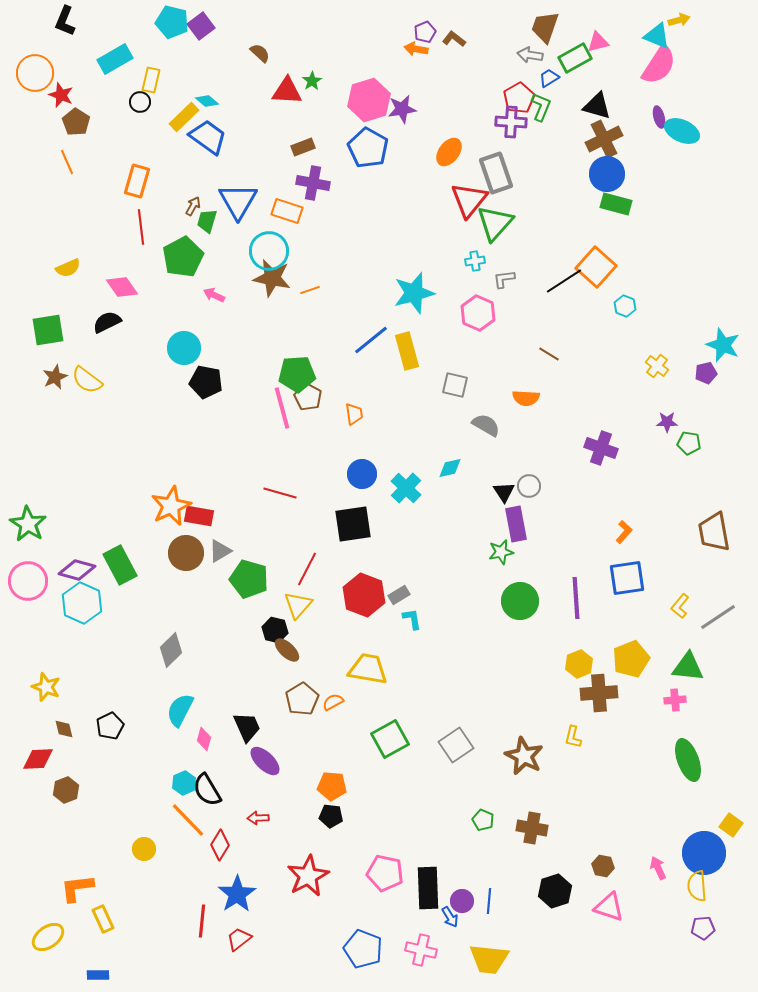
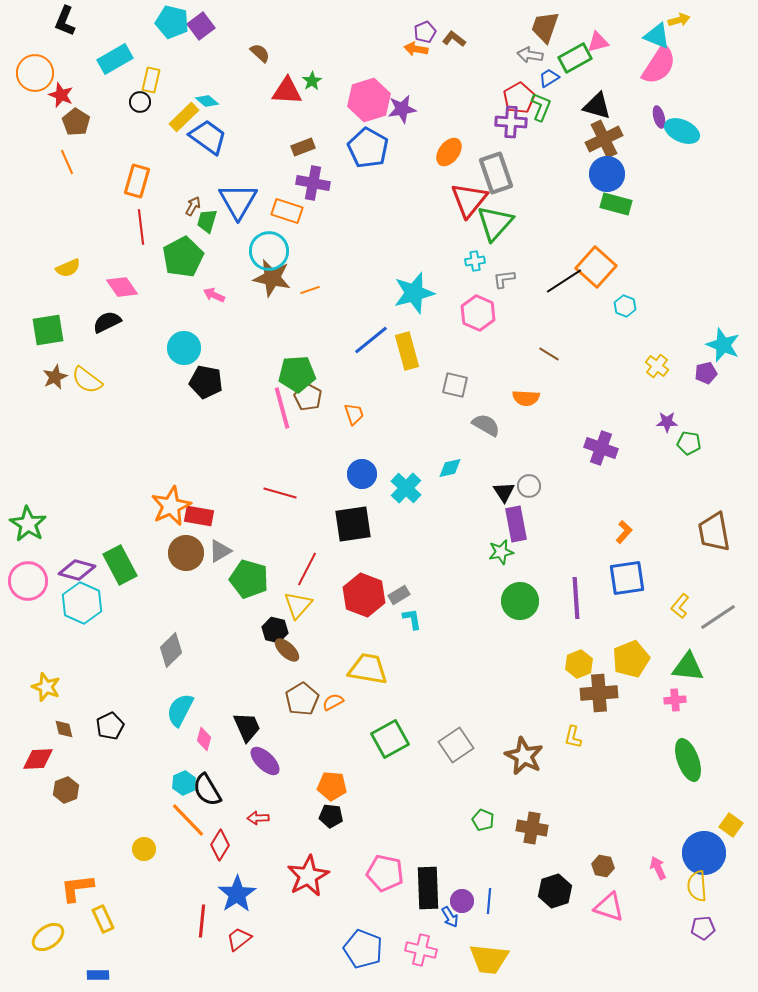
orange trapezoid at (354, 414): rotated 10 degrees counterclockwise
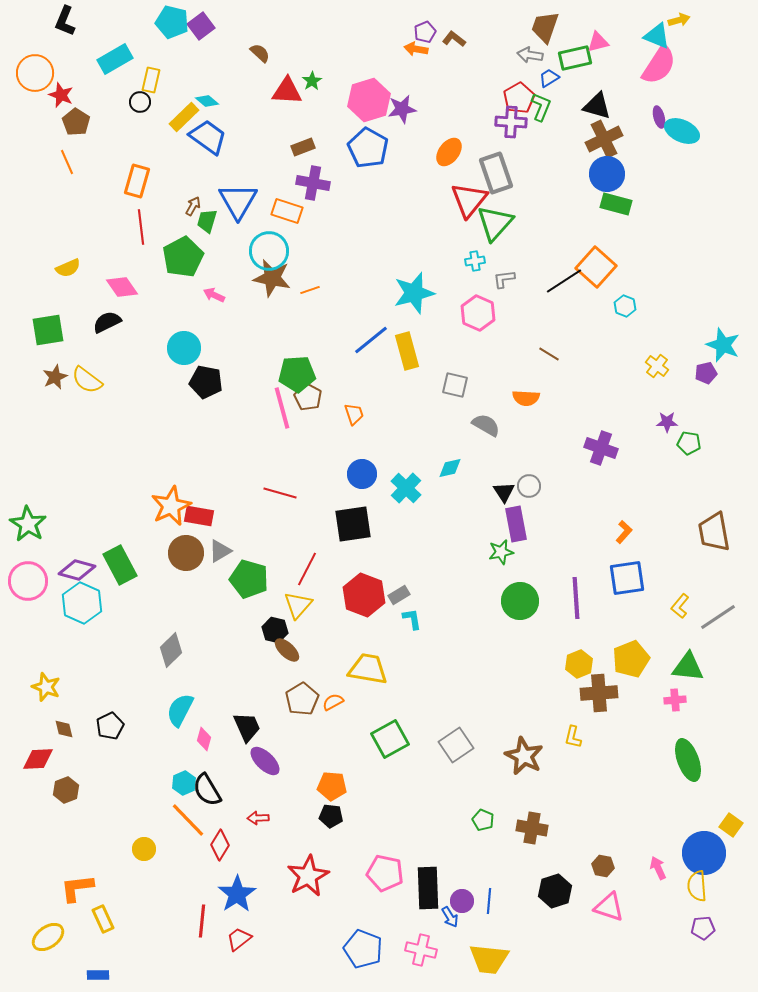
green rectangle at (575, 58): rotated 16 degrees clockwise
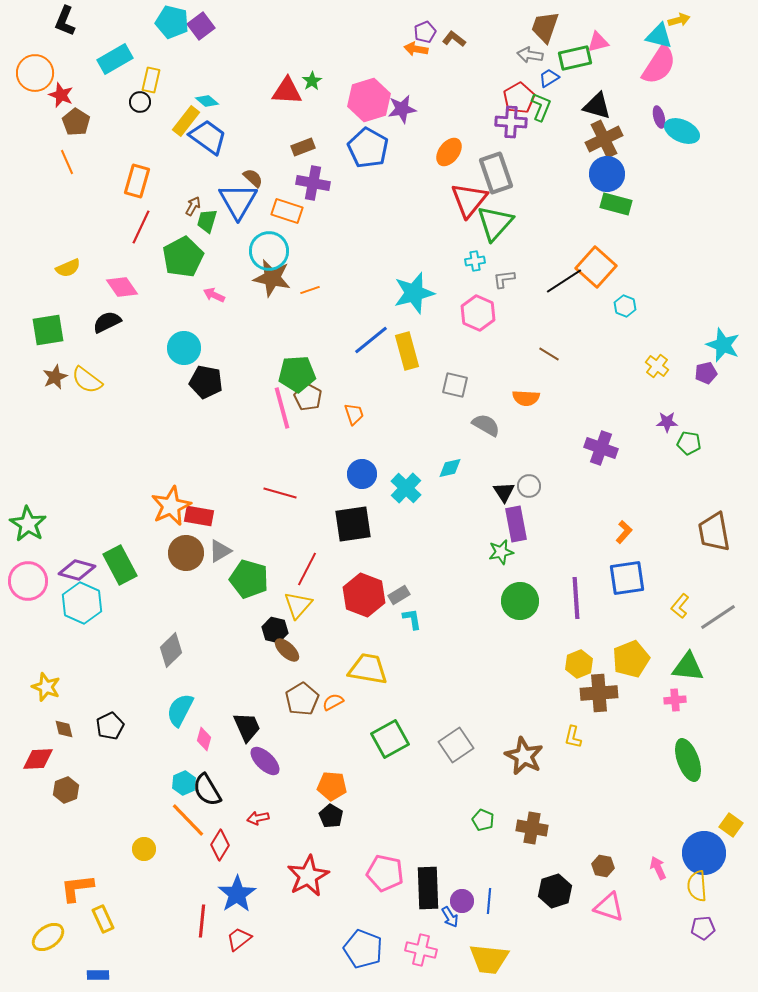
cyan triangle at (657, 36): moved 2 px right; rotated 8 degrees counterclockwise
brown semicircle at (260, 53): moved 7 px left, 125 px down
yellow rectangle at (184, 117): moved 2 px right, 4 px down; rotated 8 degrees counterclockwise
red line at (141, 227): rotated 32 degrees clockwise
black pentagon at (331, 816): rotated 25 degrees clockwise
red arrow at (258, 818): rotated 10 degrees counterclockwise
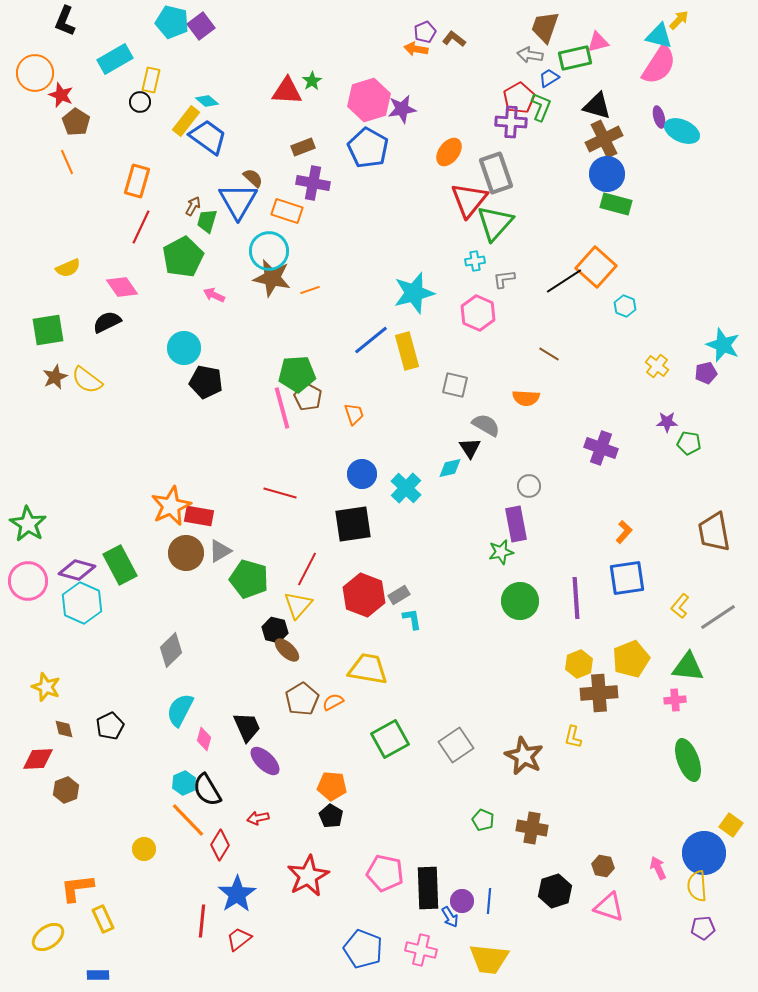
yellow arrow at (679, 20): rotated 30 degrees counterclockwise
black triangle at (504, 492): moved 34 px left, 44 px up
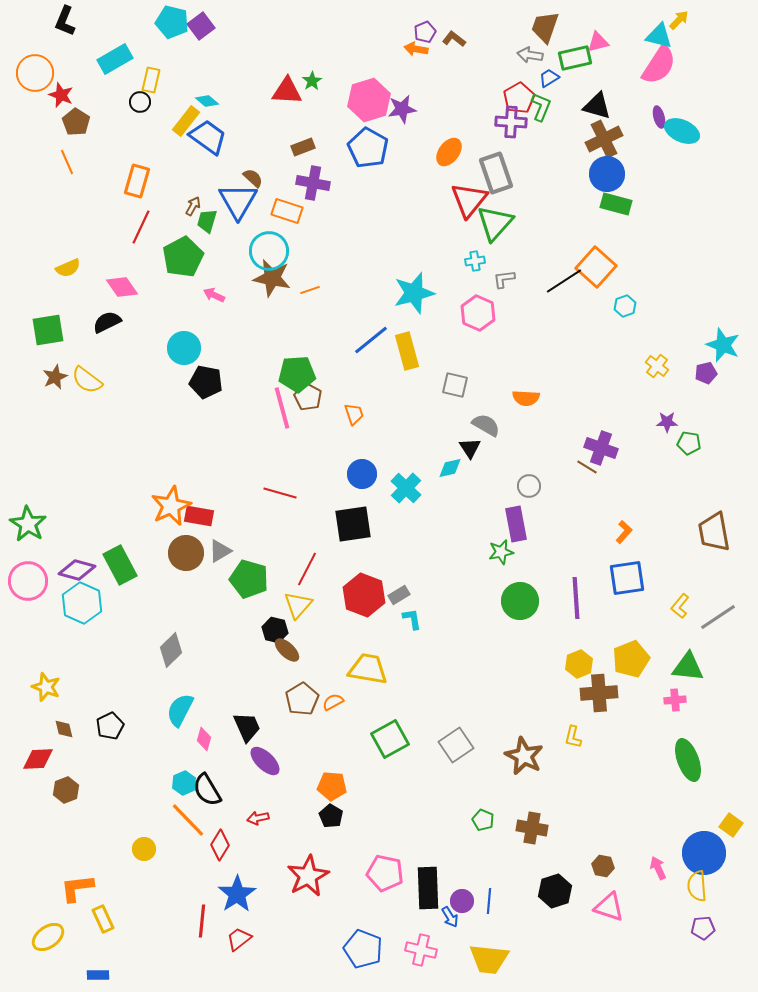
cyan hexagon at (625, 306): rotated 20 degrees clockwise
brown line at (549, 354): moved 38 px right, 113 px down
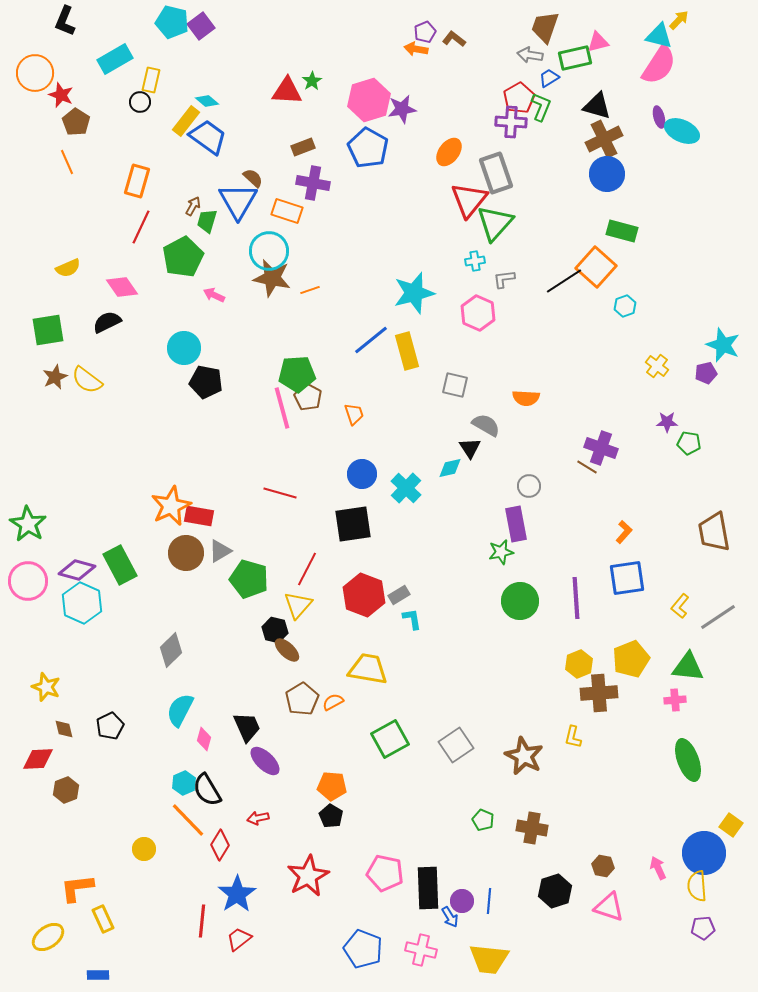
green rectangle at (616, 204): moved 6 px right, 27 px down
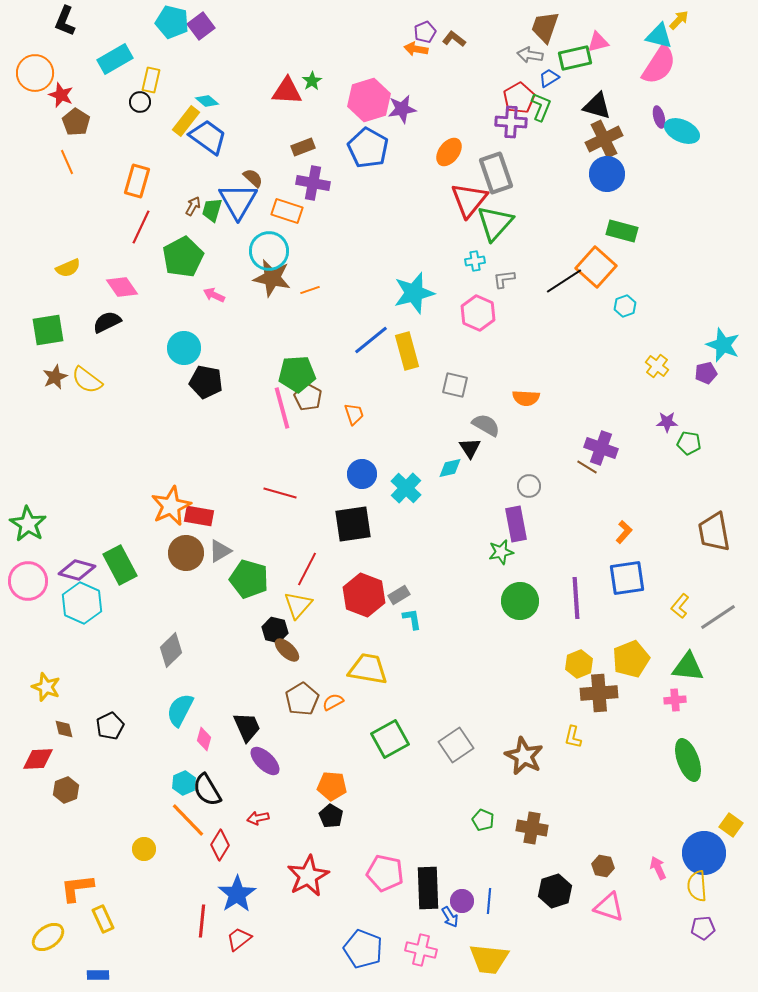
green trapezoid at (207, 221): moved 5 px right, 11 px up
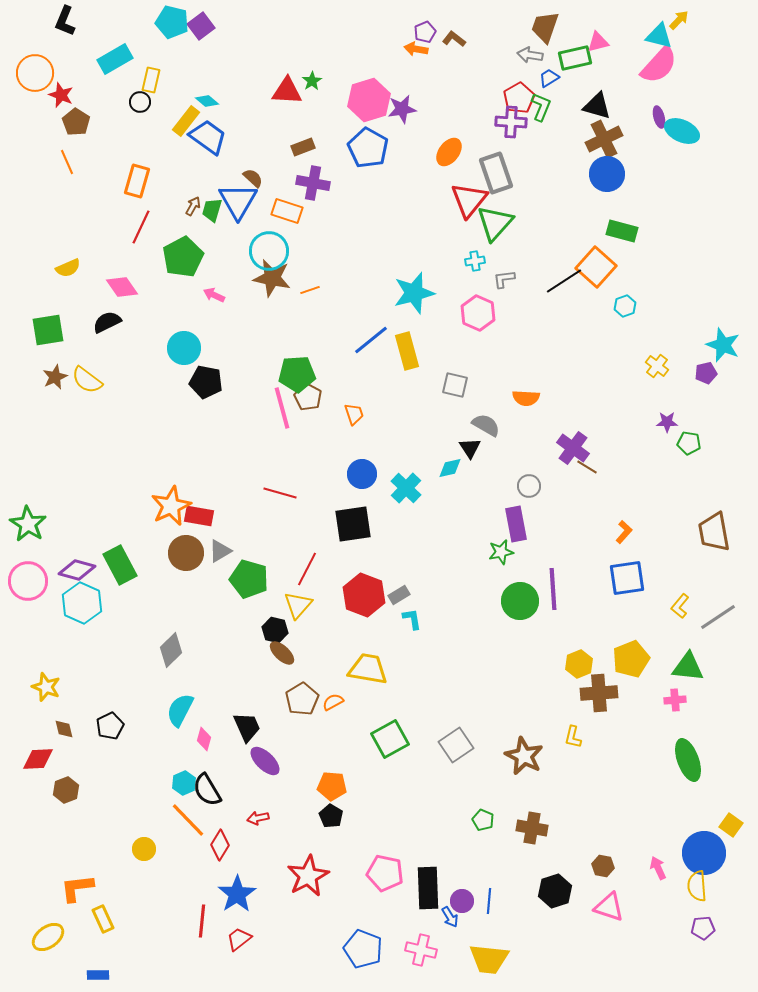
pink semicircle at (659, 65): rotated 9 degrees clockwise
purple cross at (601, 448): moved 28 px left; rotated 16 degrees clockwise
purple line at (576, 598): moved 23 px left, 9 px up
brown ellipse at (287, 650): moved 5 px left, 3 px down
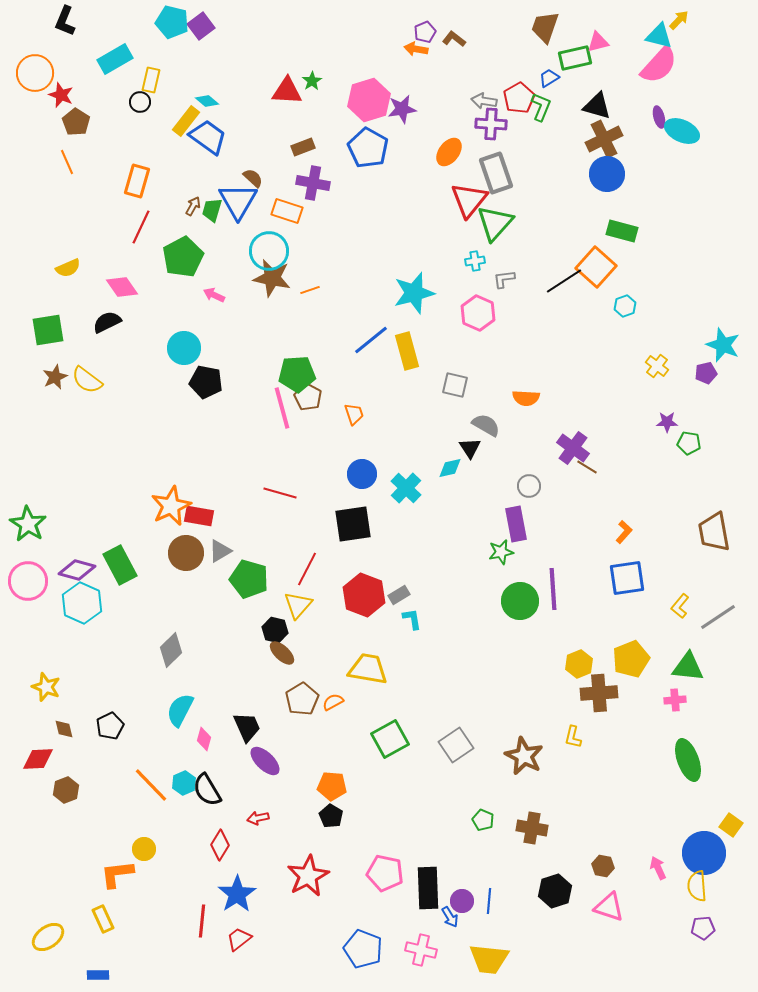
gray arrow at (530, 55): moved 46 px left, 46 px down
purple cross at (511, 122): moved 20 px left, 2 px down
orange line at (188, 820): moved 37 px left, 35 px up
orange L-shape at (77, 888): moved 40 px right, 14 px up
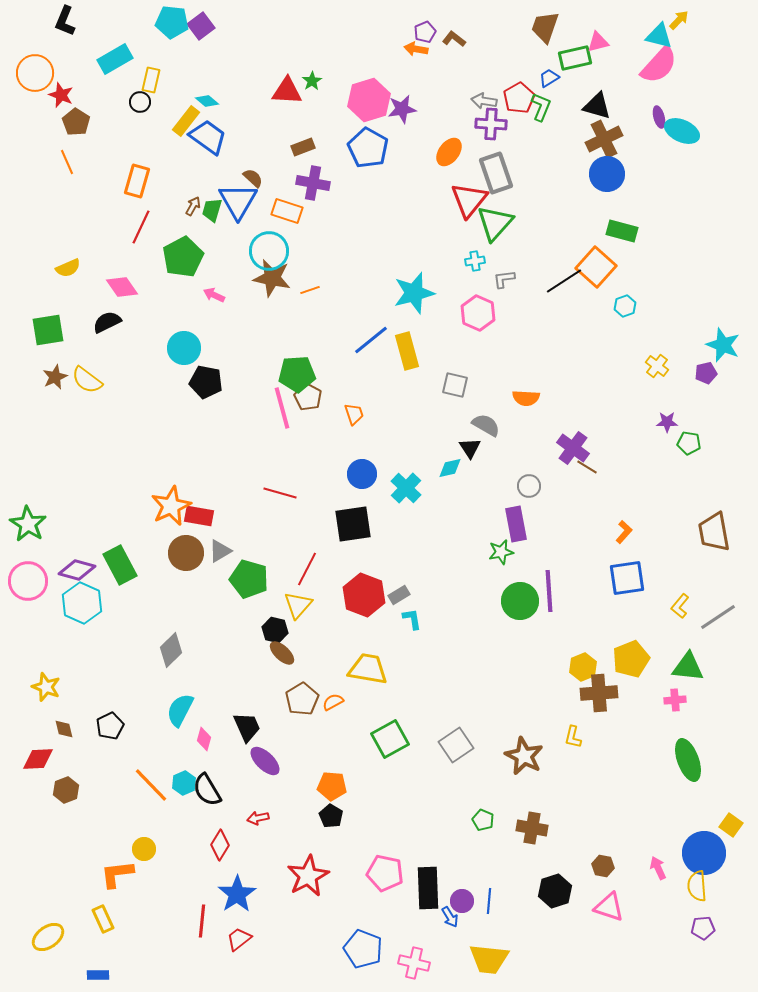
cyan pentagon at (172, 22): rotated 8 degrees counterclockwise
purple line at (553, 589): moved 4 px left, 2 px down
yellow hexagon at (579, 664): moved 4 px right, 3 px down
pink cross at (421, 950): moved 7 px left, 13 px down
